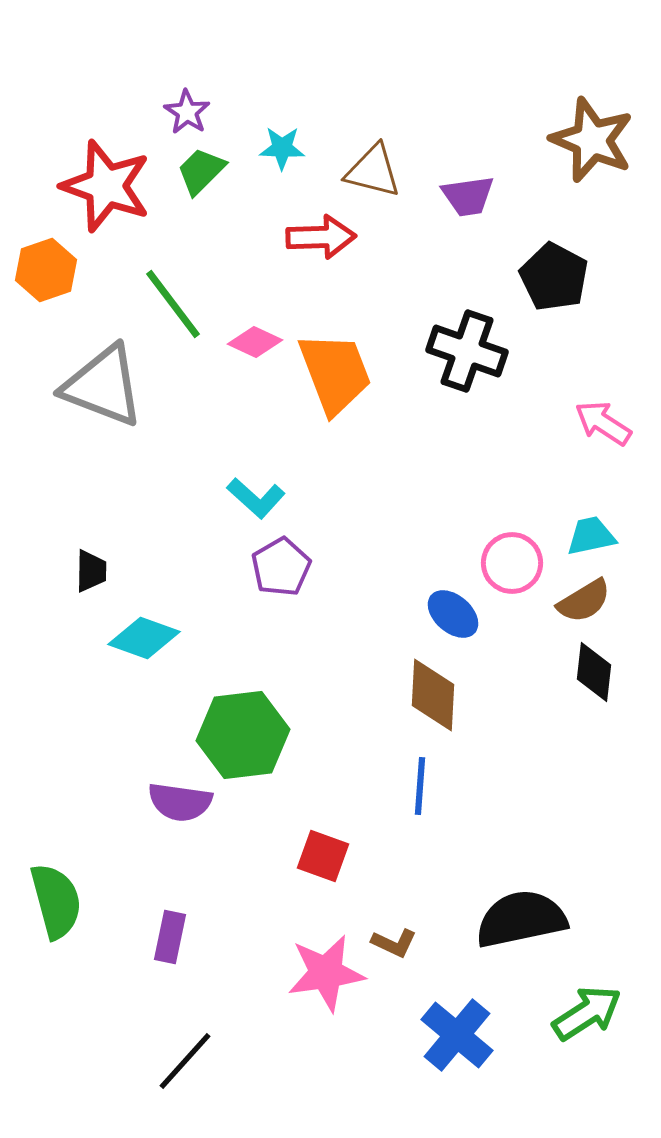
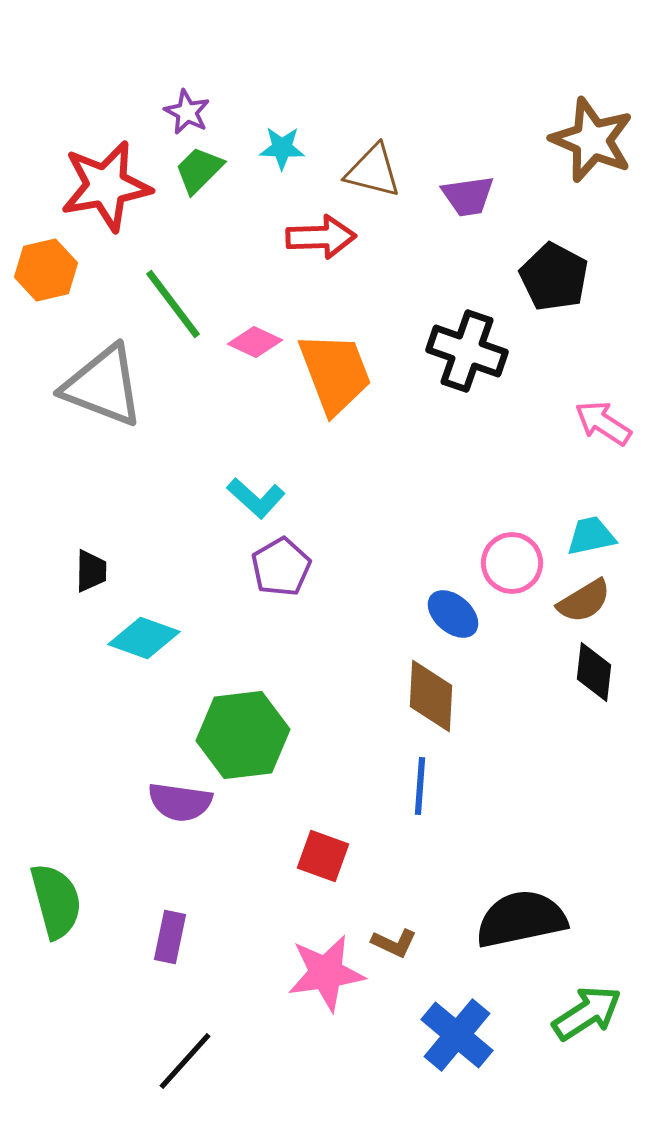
purple star: rotated 6 degrees counterclockwise
green trapezoid: moved 2 px left, 1 px up
red star: rotated 30 degrees counterclockwise
orange hexagon: rotated 6 degrees clockwise
brown diamond: moved 2 px left, 1 px down
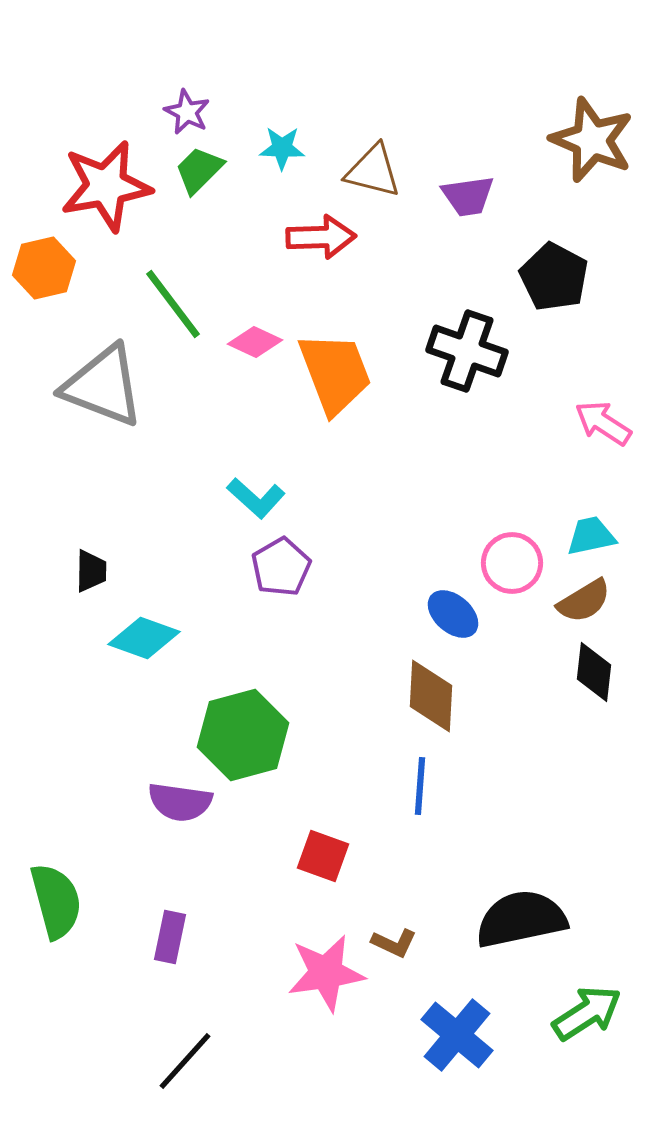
orange hexagon: moved 2 px left, 2 px up
green hexagon: rotated 8 degrees counterclockwise
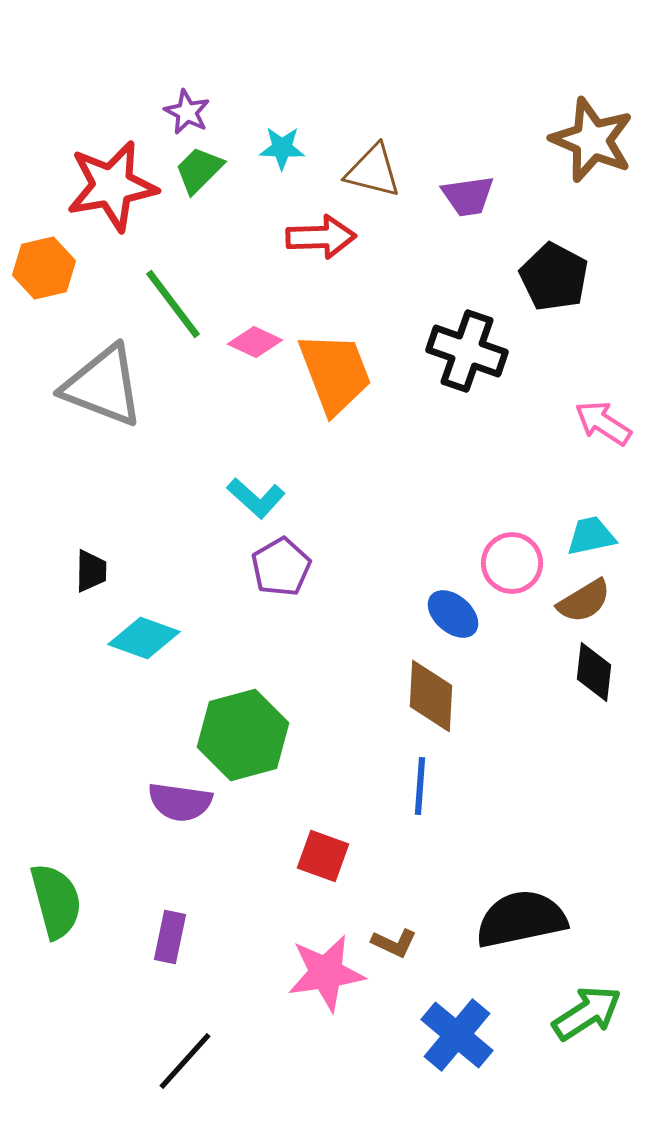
red star: moved 6 px right
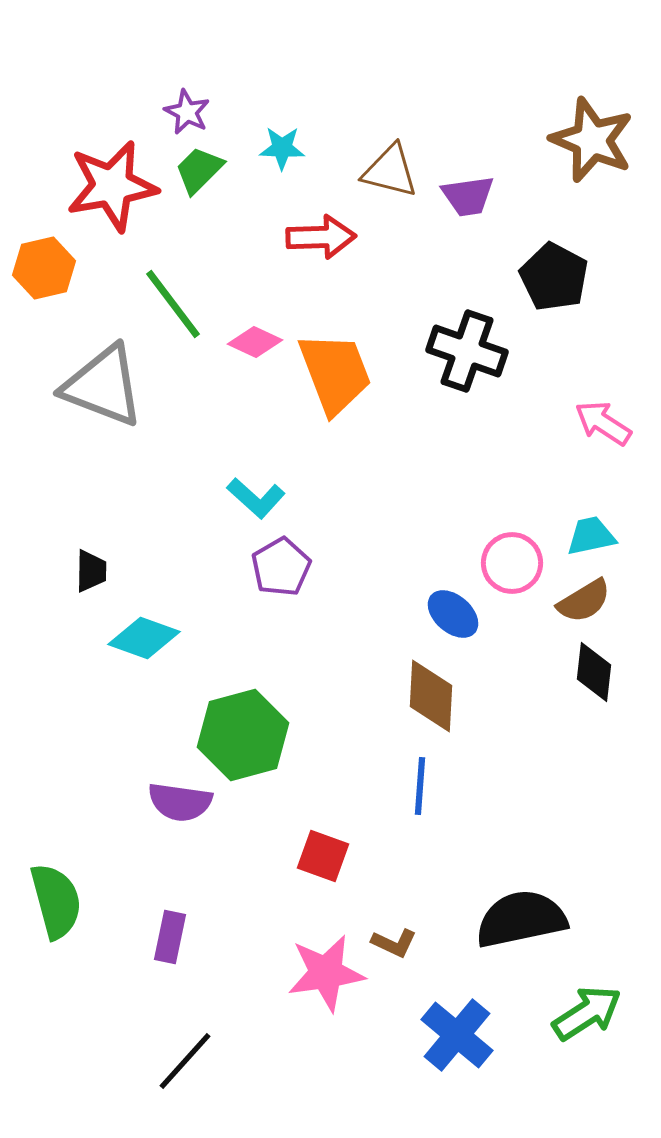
brown triangle: moved 17 px right
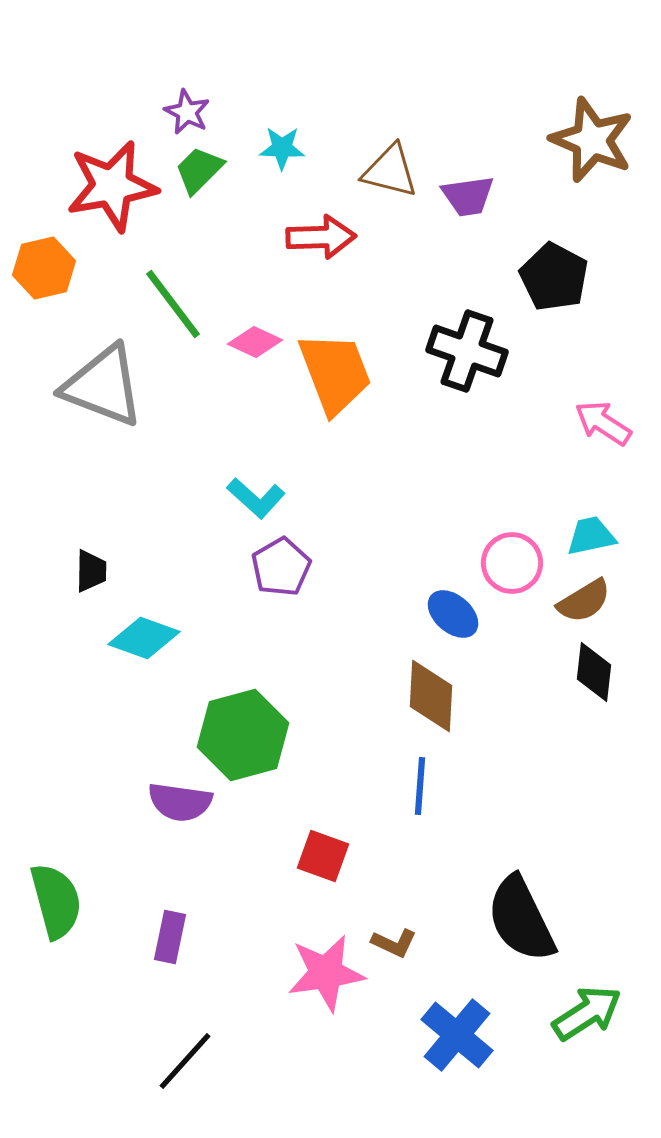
black semicircle: rotated 104 degrees counterclockwise
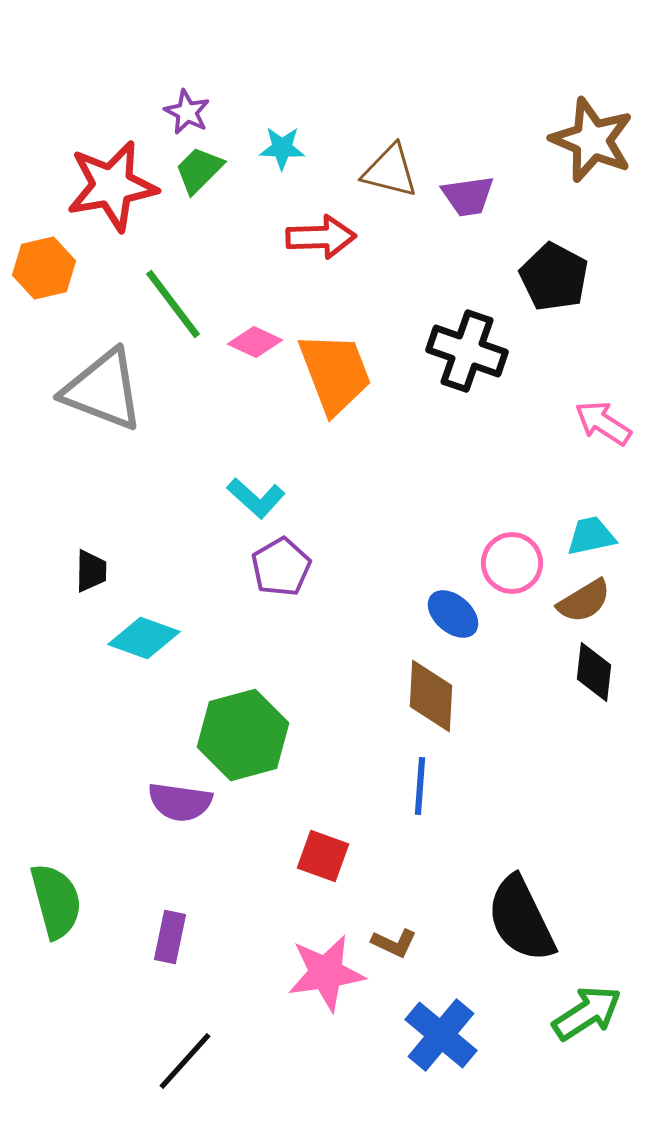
gray triangle: moved 4 px down
blue cross: moved 16 px left
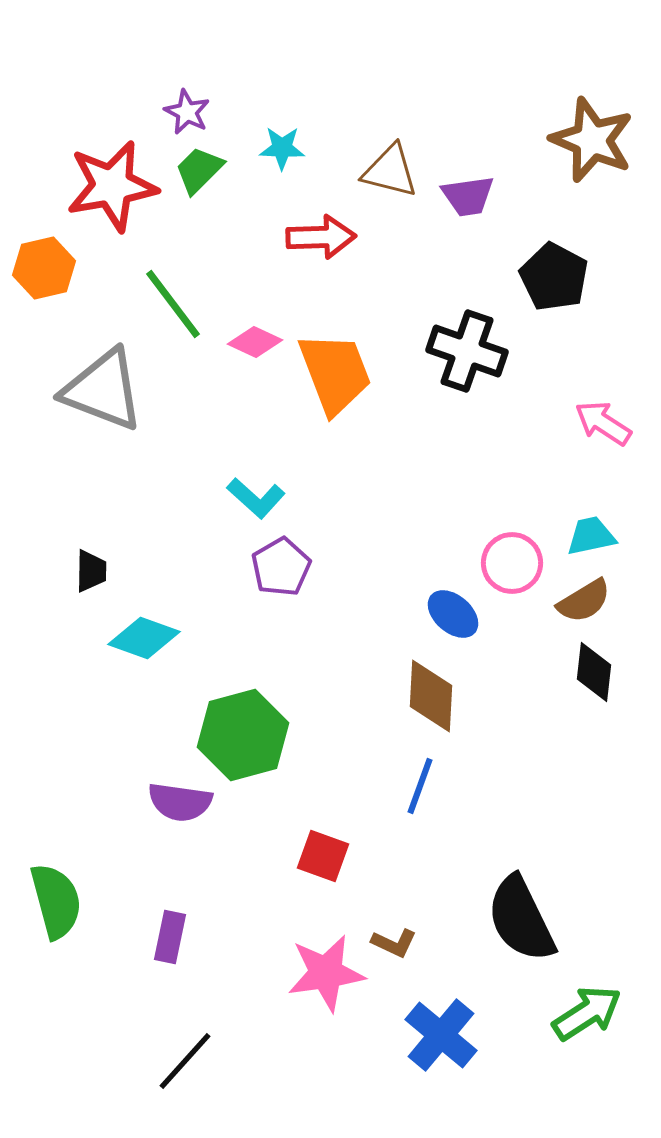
blue line: rotated 16 degrees clockwise
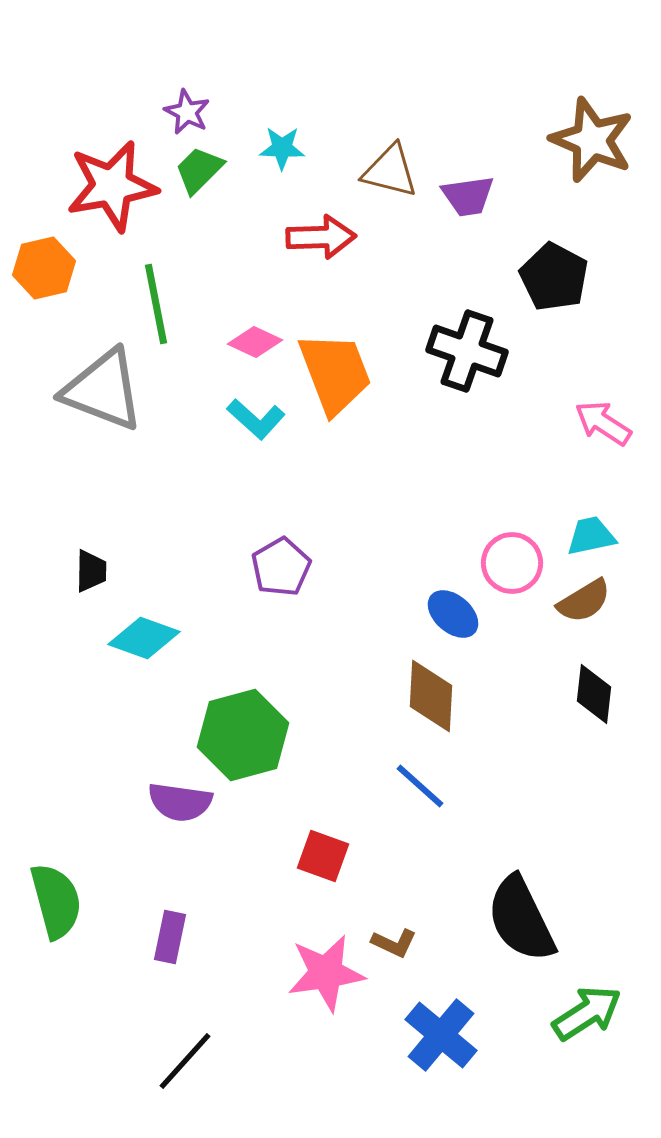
green line: moved 17 px left; rotated 26 degrees clockwise
cyan L-shape: moved 79 px up
black diamond: moved 22 px down
blue line: rotated 68 degrees counterclockwise
